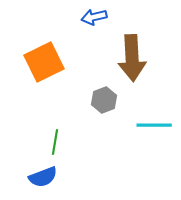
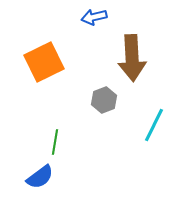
cyan line: rotated 64 degrees counterclockwise
blue semicircle: moved 3 px left; rotated 16 degrees counterclockwise
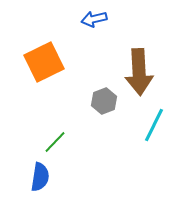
blue arrow: moved 2 px down
brown arrow: moved 7 px right, 14 px down
gray hexagon: moved 1 px down
green line: rotated 35 degrees clockwise
blue semicircle: rotated 44 degrees counterclockwise
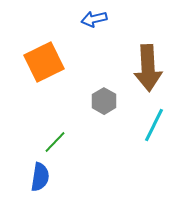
brown arrow: moved 9 px right, 4 px up
gray hexagon: rotated 10 degrees counterclockwise
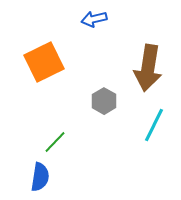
brown arrow: rotated 12 degrees clockwise
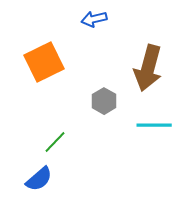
brown arrow: rotated 6 degrees clockwise
cyan line: rotated 64 degrees clockwise
blue semicircle: moved 1 px left, 2 px down; rotated 40 degrees clockwise
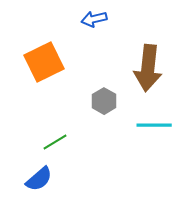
brown arrow: rotated 9 degrees counterclockwise
green line: rotated 15 degrees clockwise
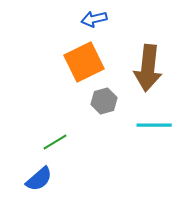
orange square: moved 40 px right
gray hexagon: rotated 15 degrees clockwise
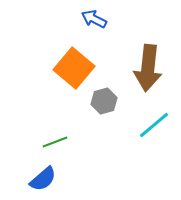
blue arrow: rotated 40 degrees clockwise
orange square: moved 10 px left, 6 px down; rotated 24 degrees counterclockwise
cyan line: rotated 40 degrees counterclockwise
green line: rotated 10 degrees clockwise
blue semicircle: moved 4 px right
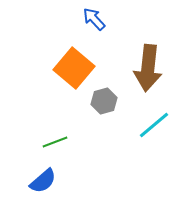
blue arrow: rotated 20 degrees clockwise
blue semicircle: moved 2 px down
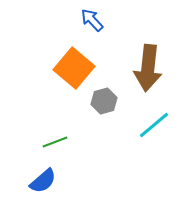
blue arrow: moved 2 px left, 1 px down
